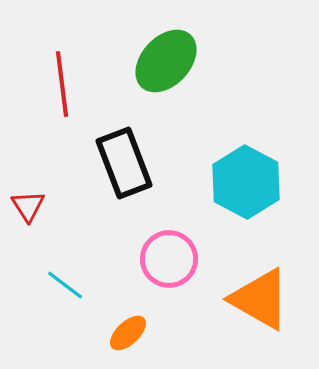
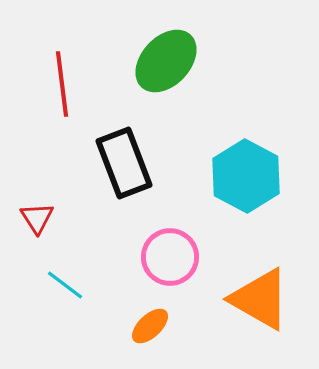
cyan hexagon: moved 6 px up
red triangle: moved 9 px right, 12 px down
pink circle: moved 1 px right, 2 px up
orange ellipse: moved 22 px right, 7 px up
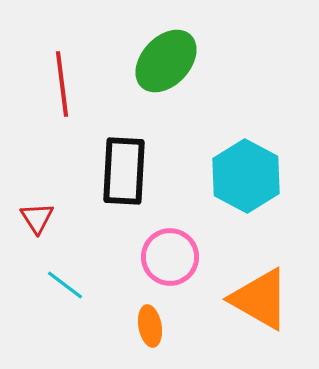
black rectangle: moved 8 px down; rotated 24 degrees clockwise
orange ellipse: rotated 57 degrees counterclockwise
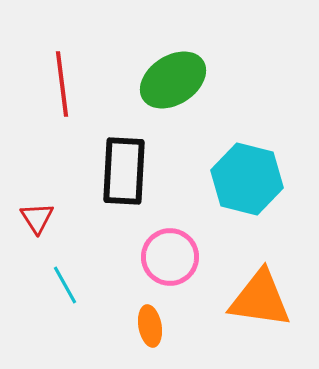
green ellipse: moved 7 px right, 19 px down; rotated 14 degrees clockwise
cyan hexagon: moved 1 px right, 3 px down; rotated 14 degrees counterclockwise
cyan line: rotated 24 degrees clockwise
orange triangle: rotated 22 degrees counterclockwise
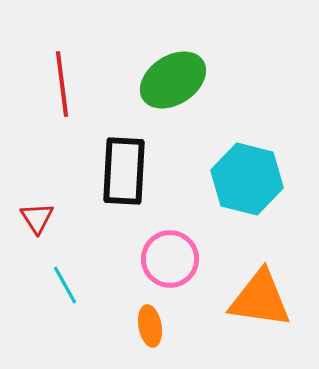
pink circle: moved 2 px down
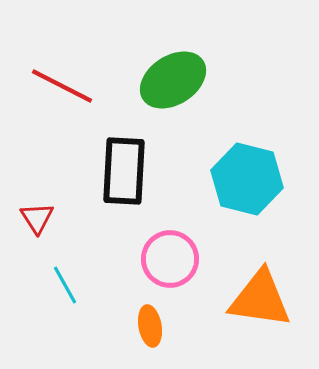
red line: moved 2 px down; rotated 56 degrees counterclockwise
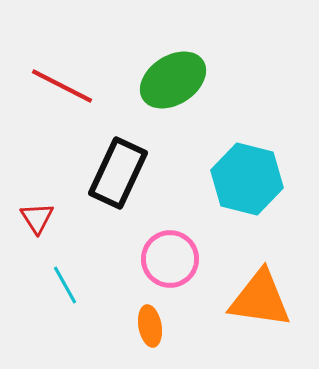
black rectangle: moved 6 px left, 2 px down; rotated 22 degrees clockwise
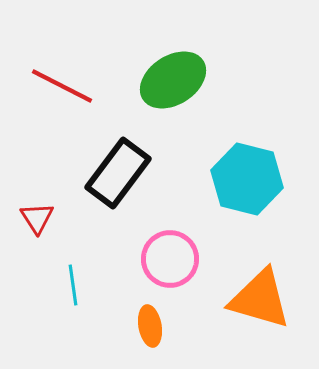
black rectangle: rotated 12 degrees clockwise
cyan line: moved 8 px right; rotated 21 degrees clockwise
orange triangle: rotated 8 degrees clockwise
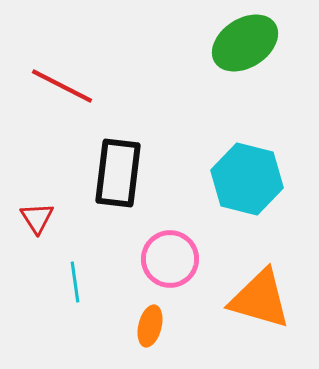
green ellipse: moved 72 px right, 37 px up
black rectangle: rotated 30 degrees counterclockwise
cyan line: moved 2 px right, 3 px up
orange ellipse: rotated 24 degrees clockwise
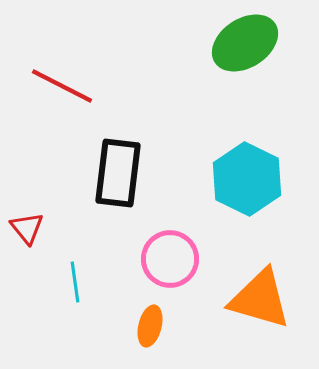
cyan hexagon: rotated 12 degrees clockwise
red triangle: moved 10 px left, 10 px down; rotated 6 degrees counterclockwise
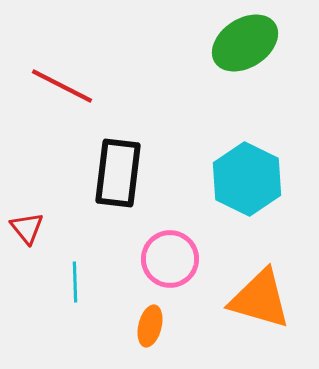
cyan line: rotated 6 degrees clockwise
